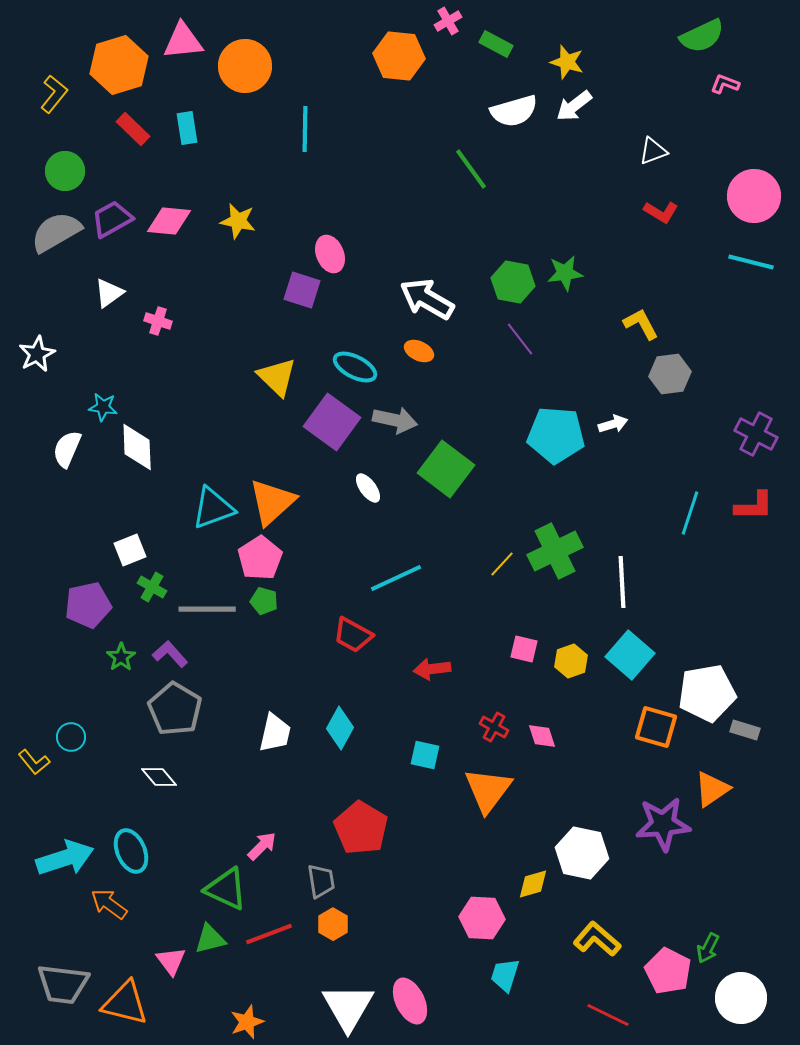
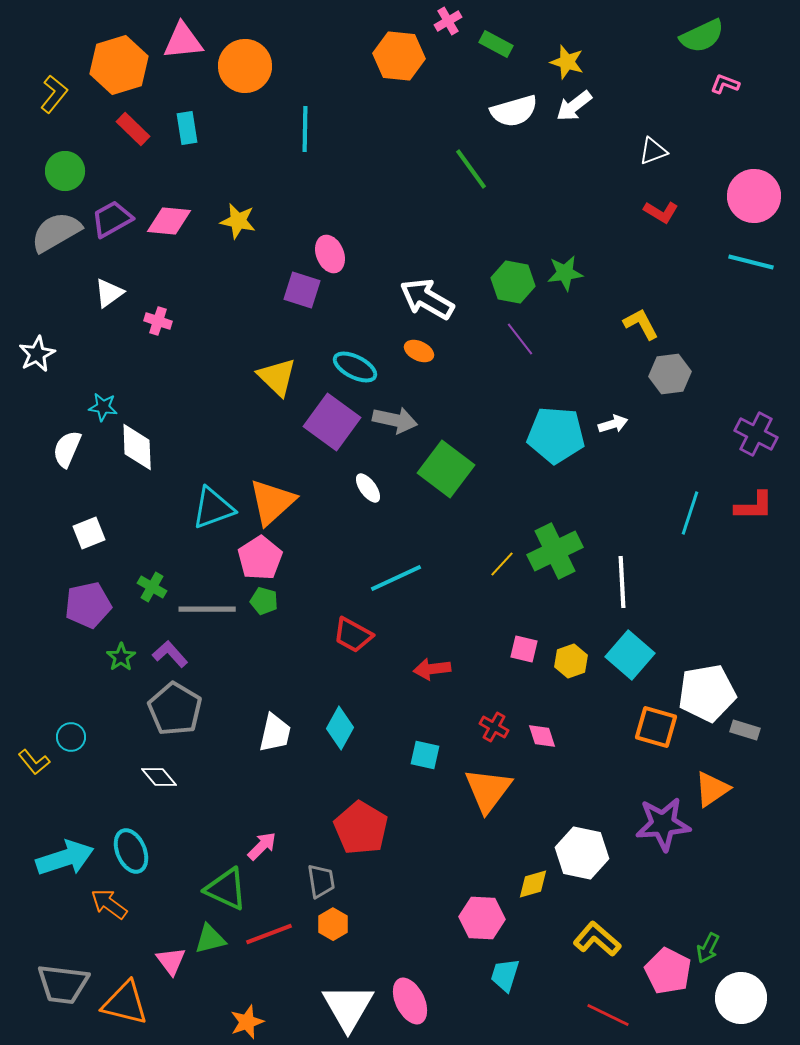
white square at (130, 550): moved 41 px left, 17 px up
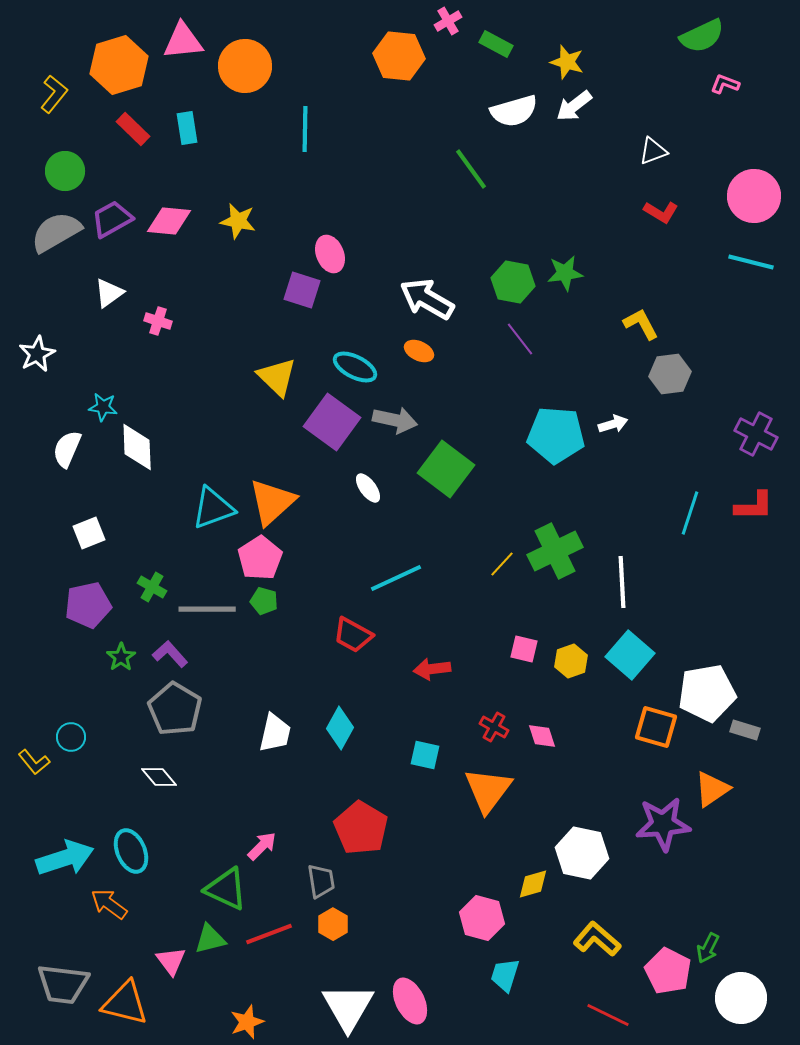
pink hexagon at (482, 918): rotated 12 degrees clockwise
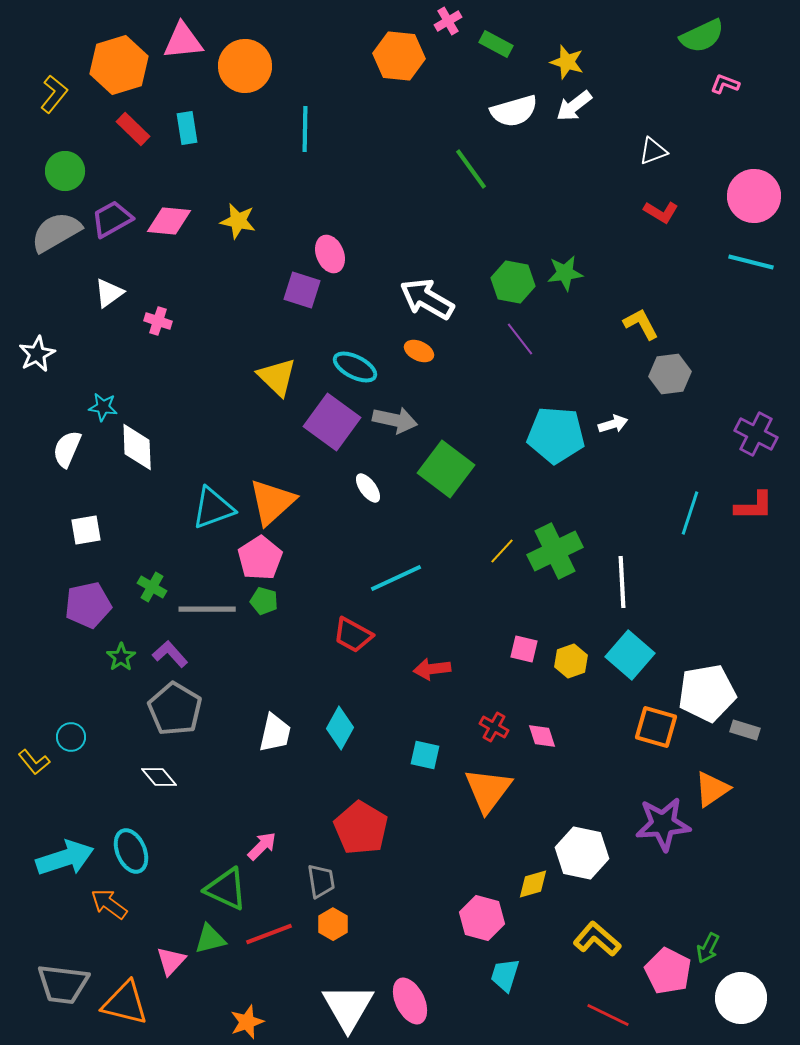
white square at (89, 533): moved 3 px left, 3 px up; rotated 12 degrees clockwise
yellow line at (502, 564): moved 13 px up
pink triangle at (171, 961): rotated 20 degrees clockwise
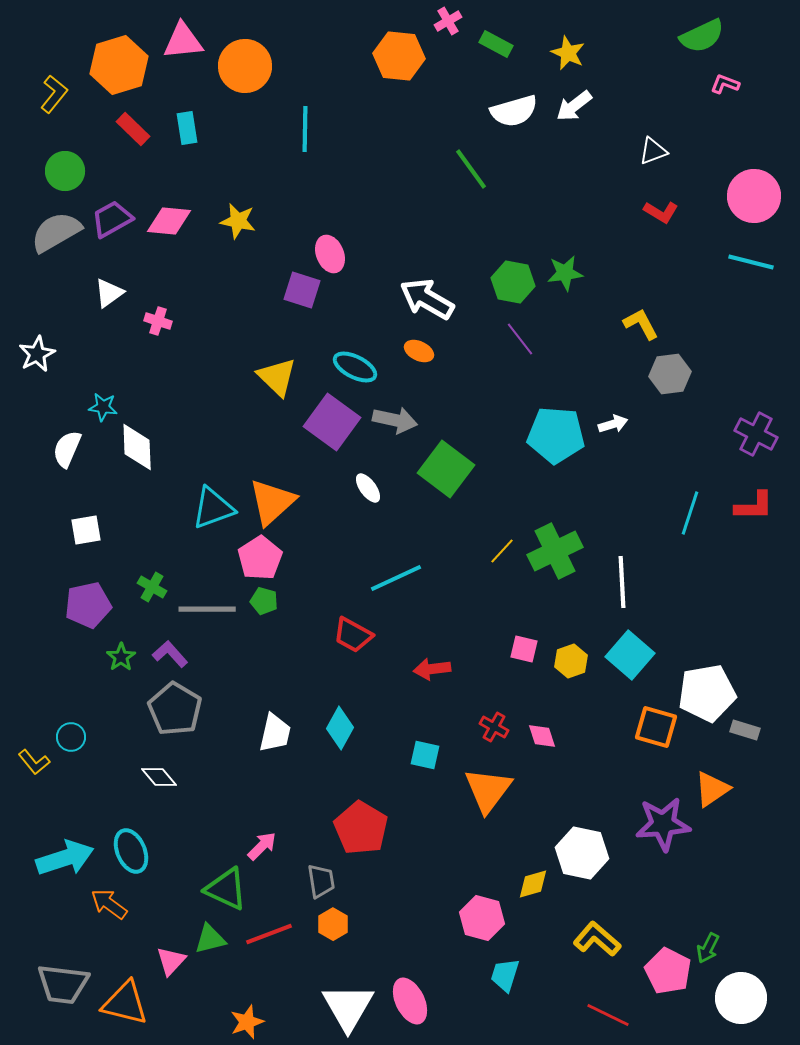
yellow star at (567, 62): moved 1 px right, 9 px up; rotated 8 degrees clockwise
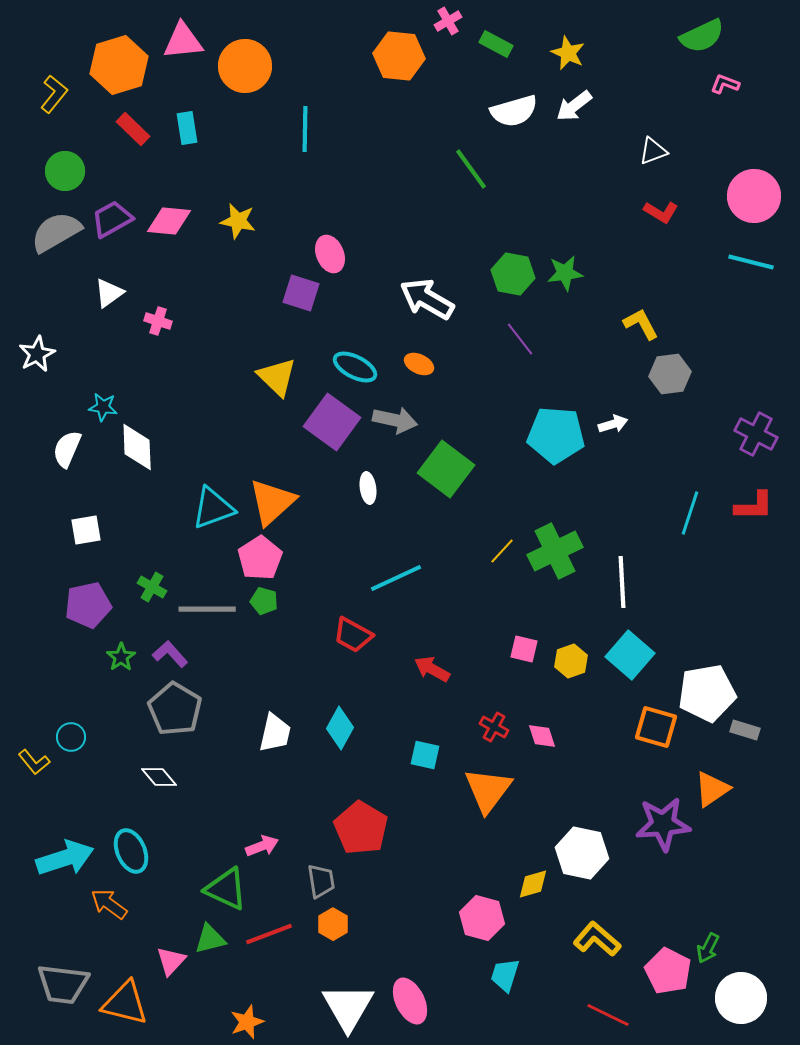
green hexagon at (513, 282): moved 8 px up
purple square at (302, 290): moved 1 px left, 3 px down
orange ellipse at (419, 351): moved 13 px down
white ellipse at (368, 488): rotated 28 degrees clockwise
red arrow at (432, 669): rotated 36 degrees clockwise
pink arrow at (262, 846): rotated 24 degrees clockwise
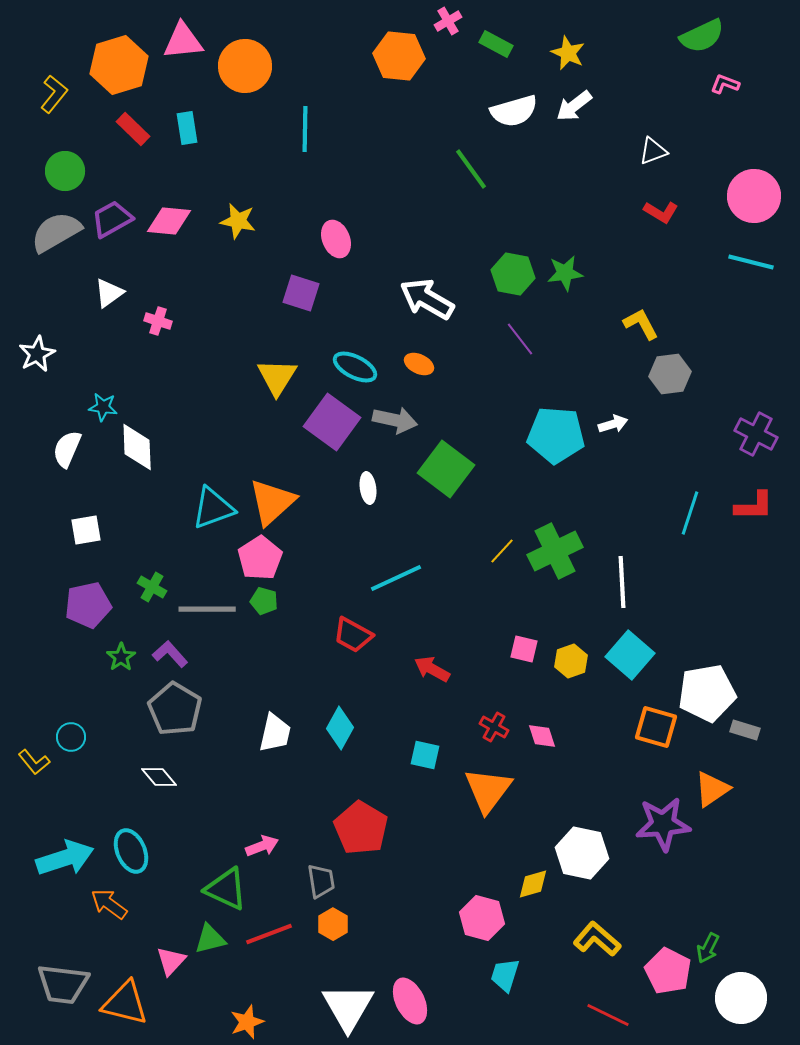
pink ellipse at (330, 254): moved 6 px right, 15 px up
yellow triangle at (277, 377): rotated 18 degrees clockwise
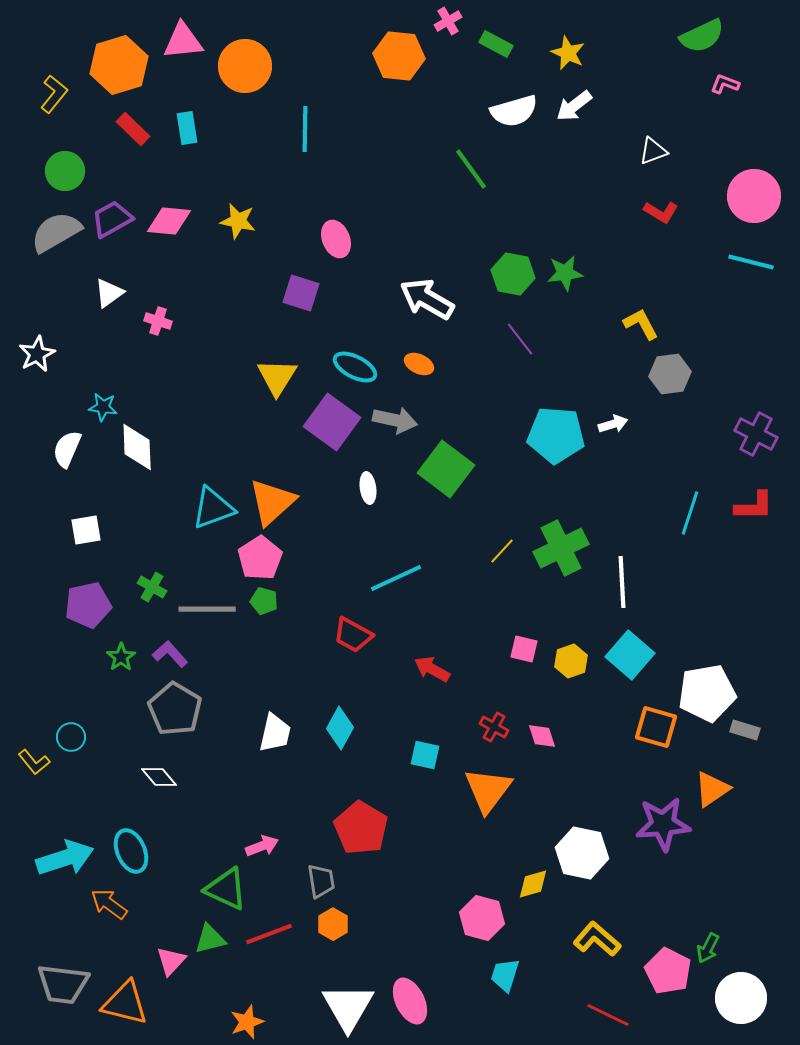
green cross at (555, 551): moved 6 px right, 3 px up
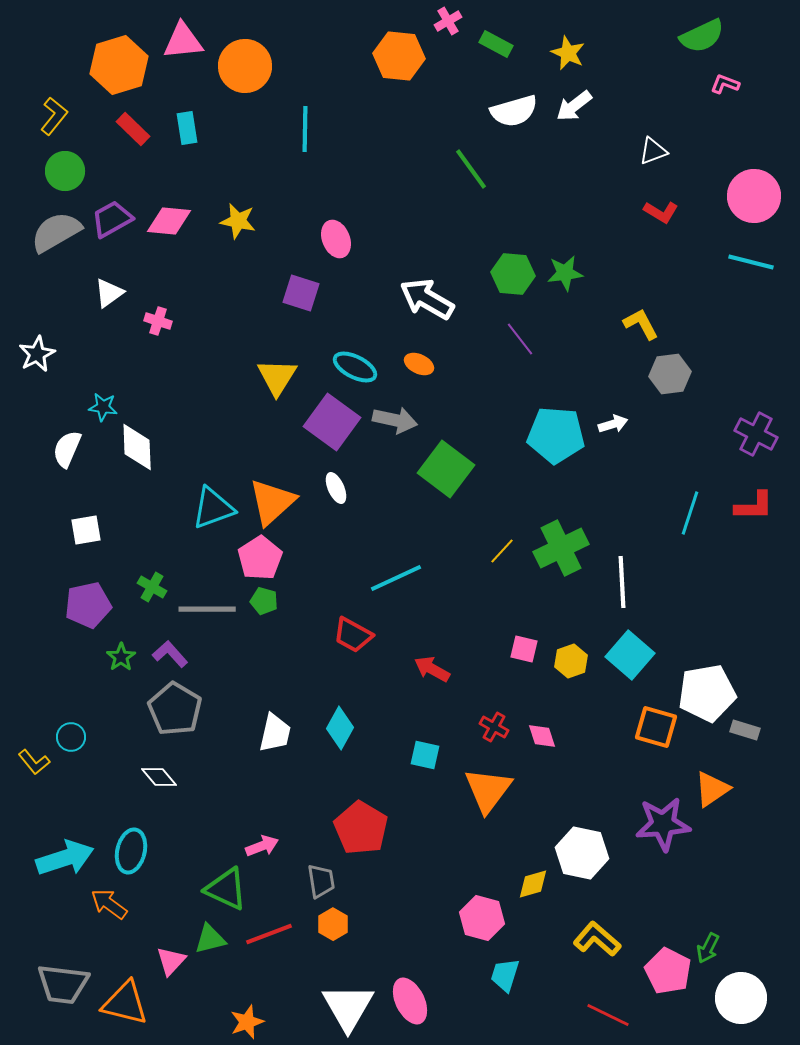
yellow L-shape at (54, 94): moved 22 px down
green hexagon at (513, 274): rotated 6 degrees counterclockwise
white ellipse at (368, 488): moved 32 px left; rotated 16 degrees counterclockwise
cyan ellipse at (131, 851): rotated 36 degrees clockwise
